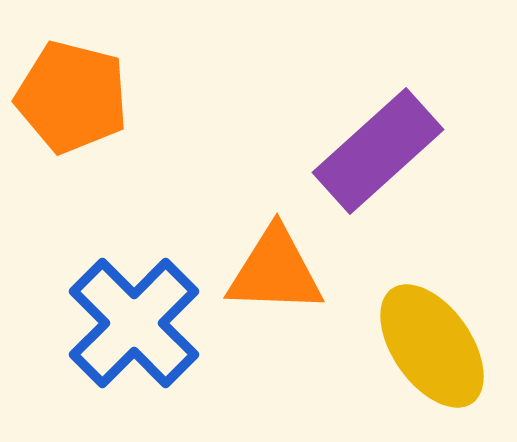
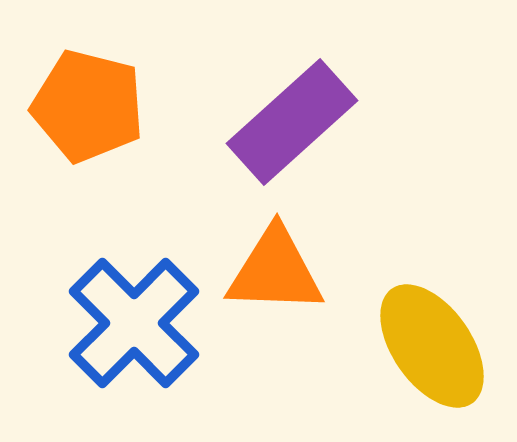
orange pentagon: moved 16 px right, 9 px down
purple rectangle: moved 86 px left, 29 px up
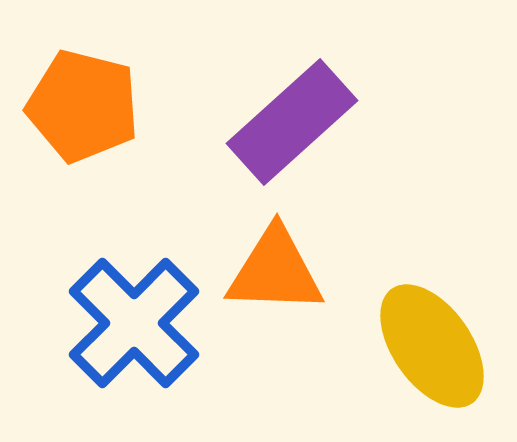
orange pentagon: moved 5 px left
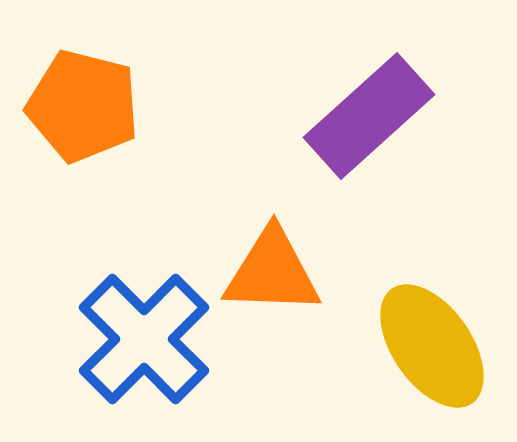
purple rectangle: moved 77 px right, 6 px up
orange triangle: moved 3 px left, 1 px down
blue cross: moved 10 px right, 16 px down
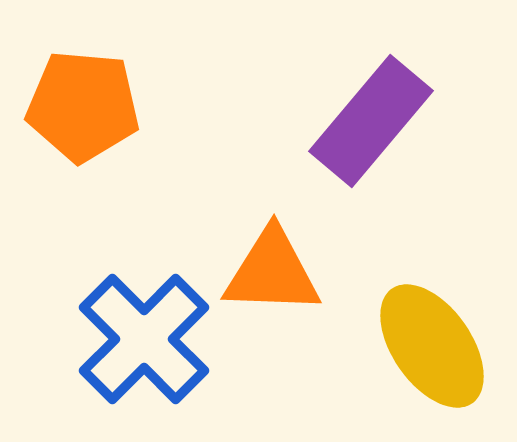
orange pentagon: rotated 9 degrees counterclockwise
purple rectangle: moved 2 px right, 5 px down; rotated 8 degrees counterclockwise
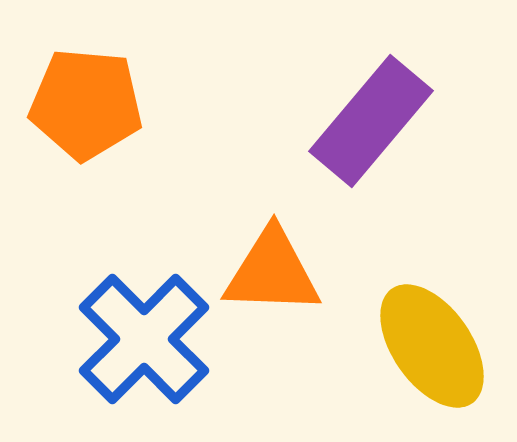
orange pentagon: moved 3 px right, 2 px up
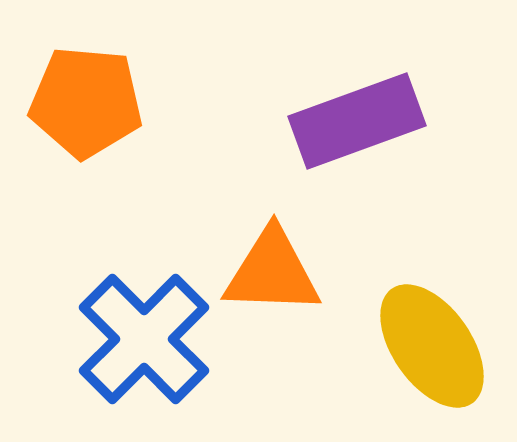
orange pentagon: moved 2 px up
purple rectangle: moved 14 px left; rotated 30 degrees clockwise
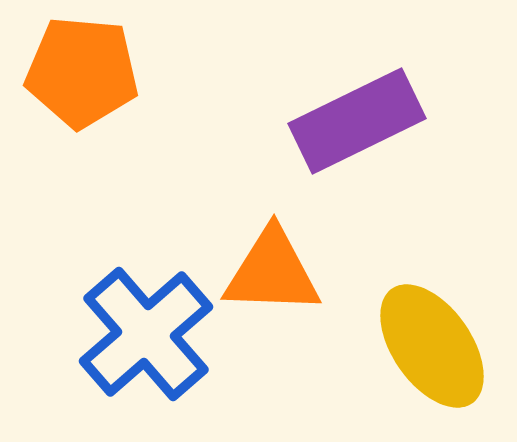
orange pentagon: moved 4 px left, 30 px up
purple rectangle: rotated 6 degrees counterclockwise
blue cross: moved 2 px right, 5 px up; rotated 4 degrees clockwise
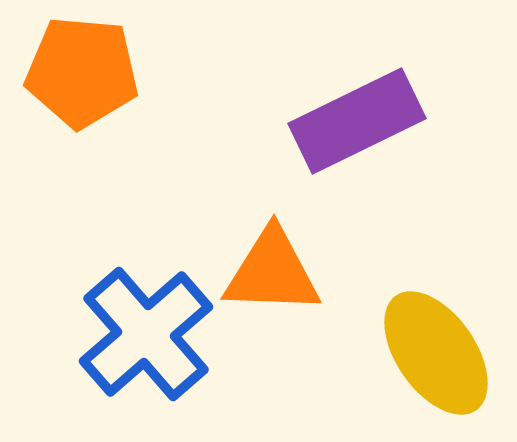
yellow ellipse: moved 4 px right, 7 px down
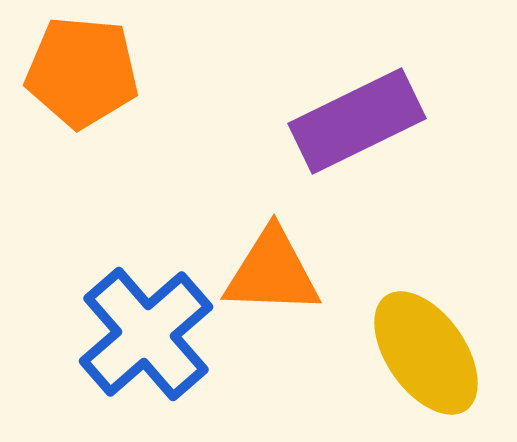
yellow ellipse: moved 10 px left
